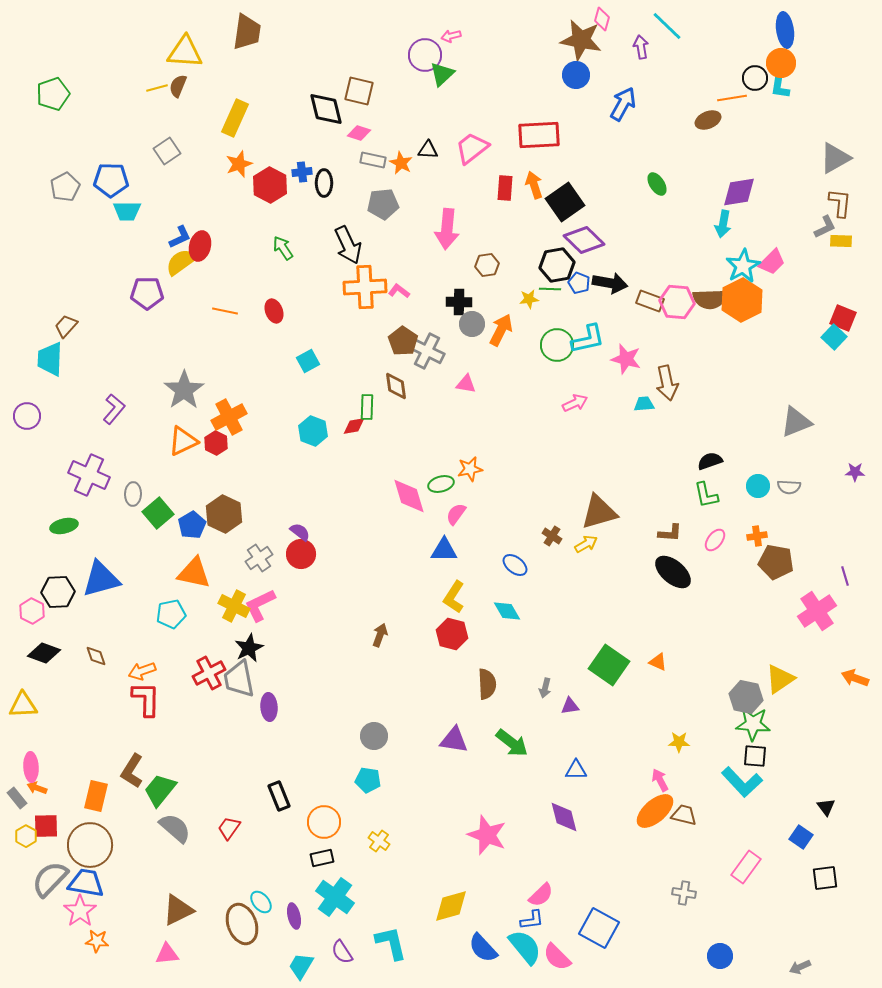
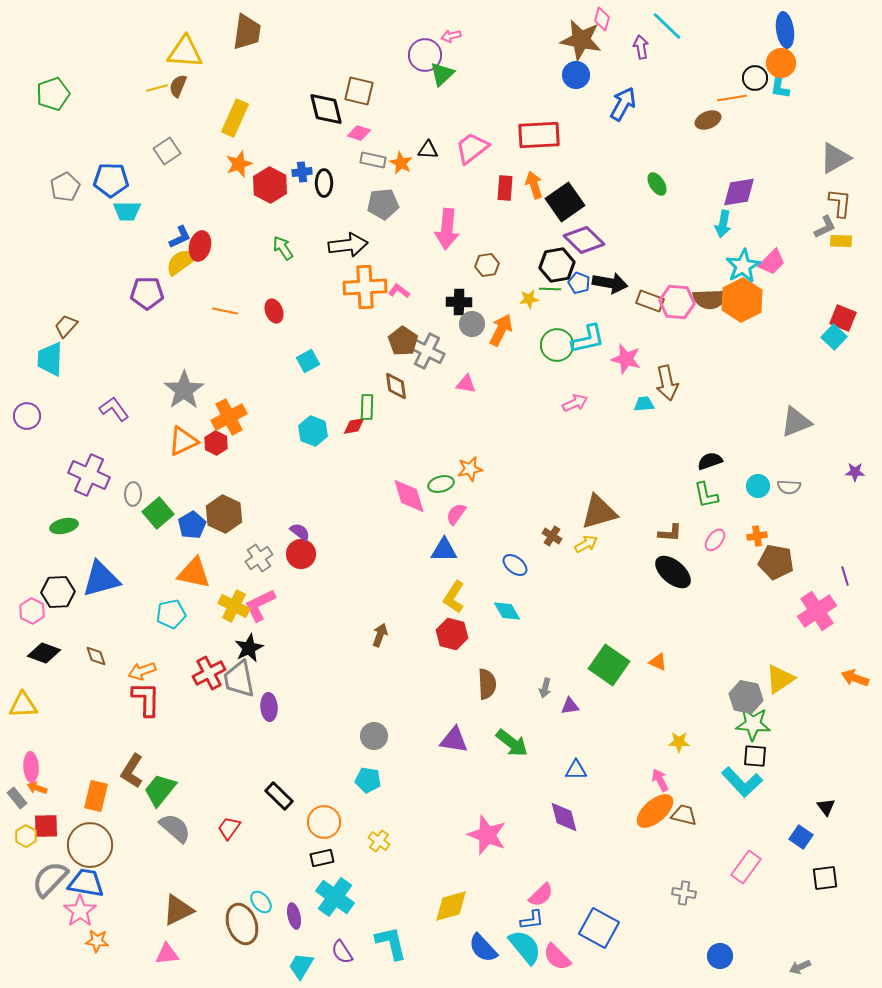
black arrow at (348, 245): rotated 72 degrees counterclockwise
purple L-shape at (114, 409): rotated 76 degrees counterclockwise
black rectangle at (279, 796): rotated 24 degrees counterclockwise
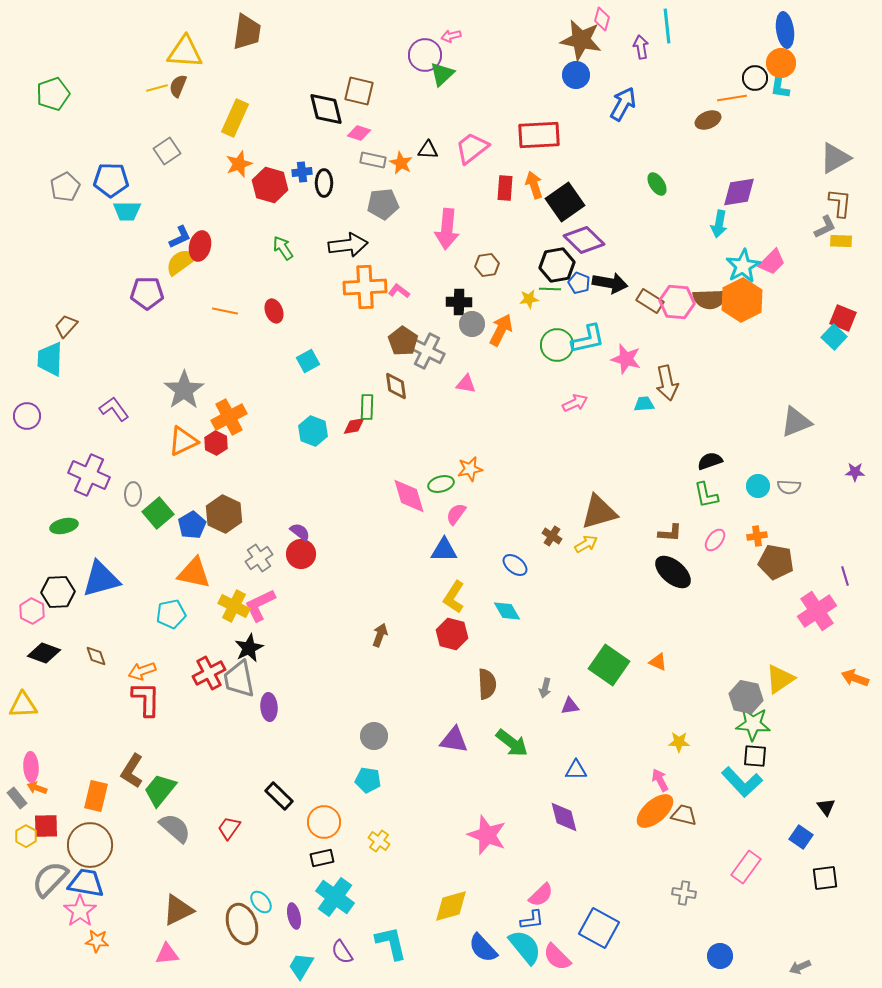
cyan line at (667, 26): rotated 40 degrees clockwise
red hexagon at (270, 185): rotated 12 degrees counterclockwise
cyan arrow at (723, 224): moved 4 px left
brown rectangle at (650, 301): rotated 12 degrees clockwise
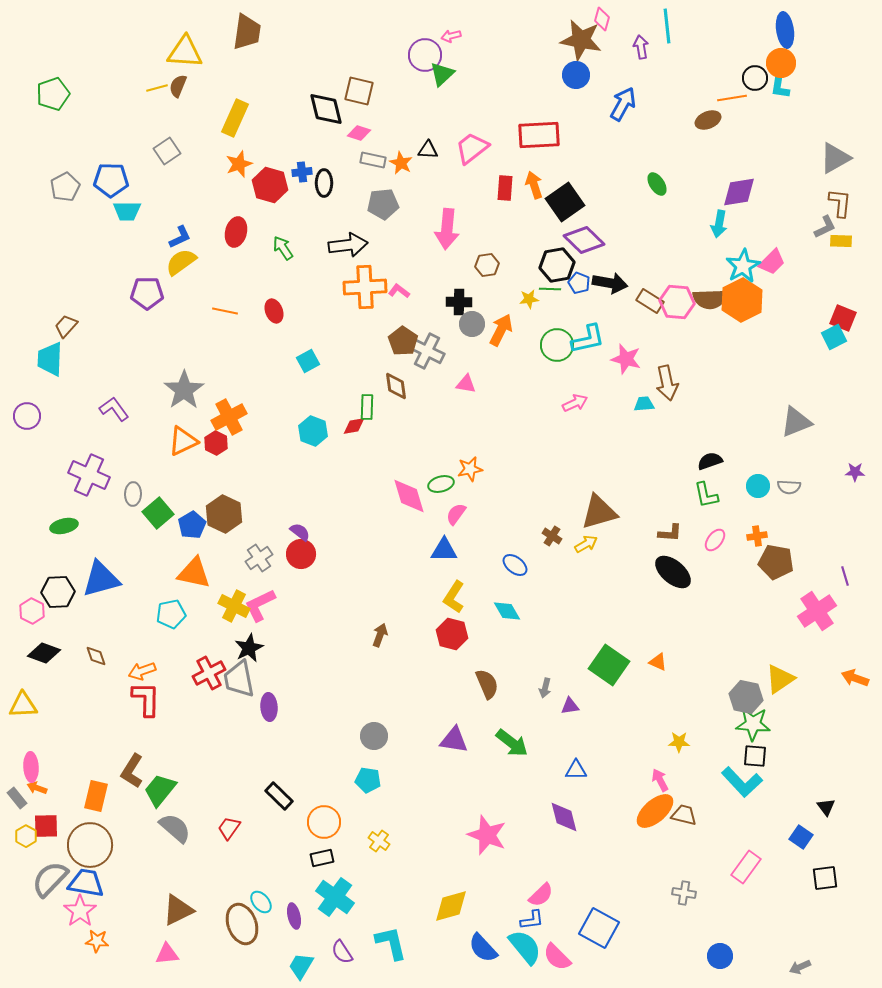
red ellipse at (200, 246): moved 36 px right, 14 px up
cyan square at (834, 337): rotated 20 degrees clockwise
brown semicircle at (487, 684): rotated 20 degrees counterclockwise
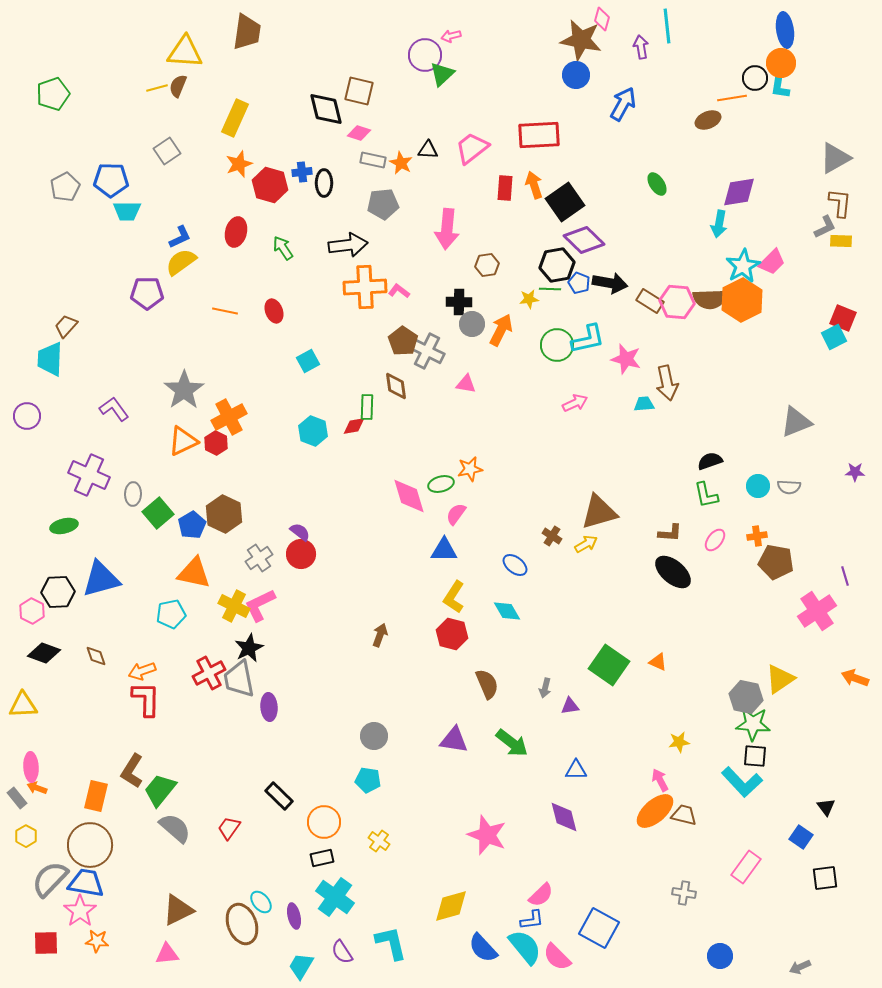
yellow star at (679, 742): rotated 10 degrees counterclockwise
red square at (46, 826): moved 117 px down
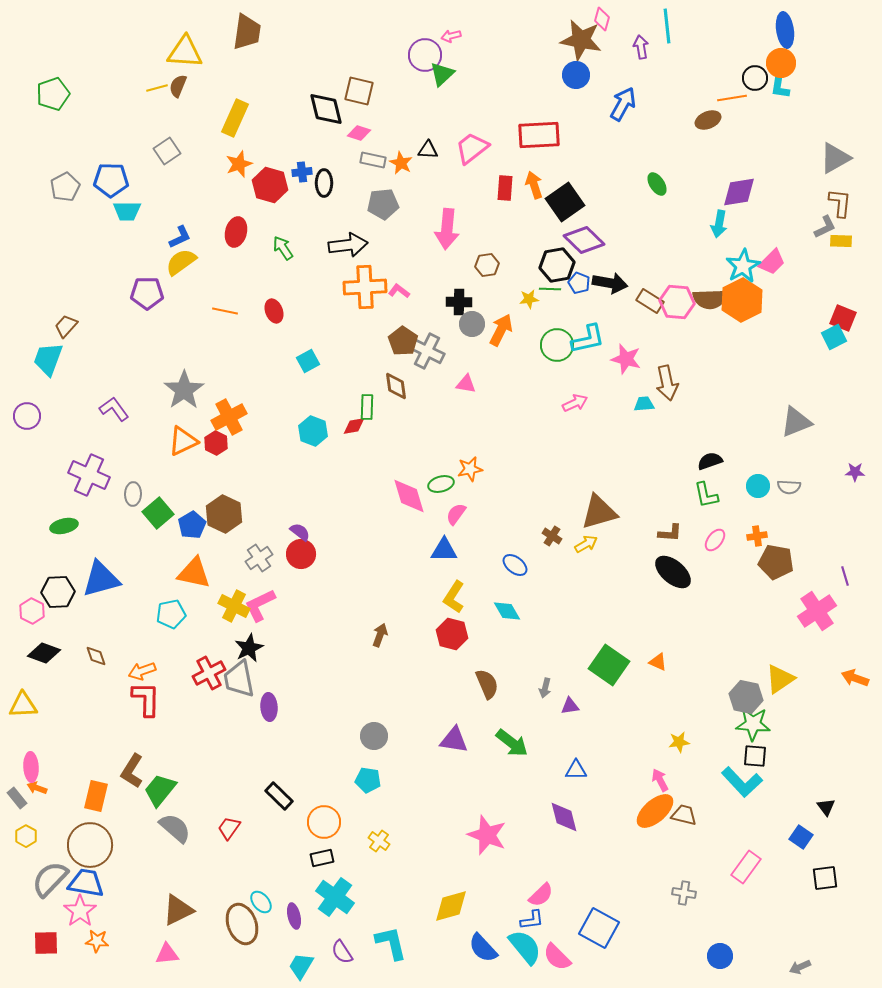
cyan trapezoid at (50, 359): moved 2 px left; rotated 18 degrees clockwise
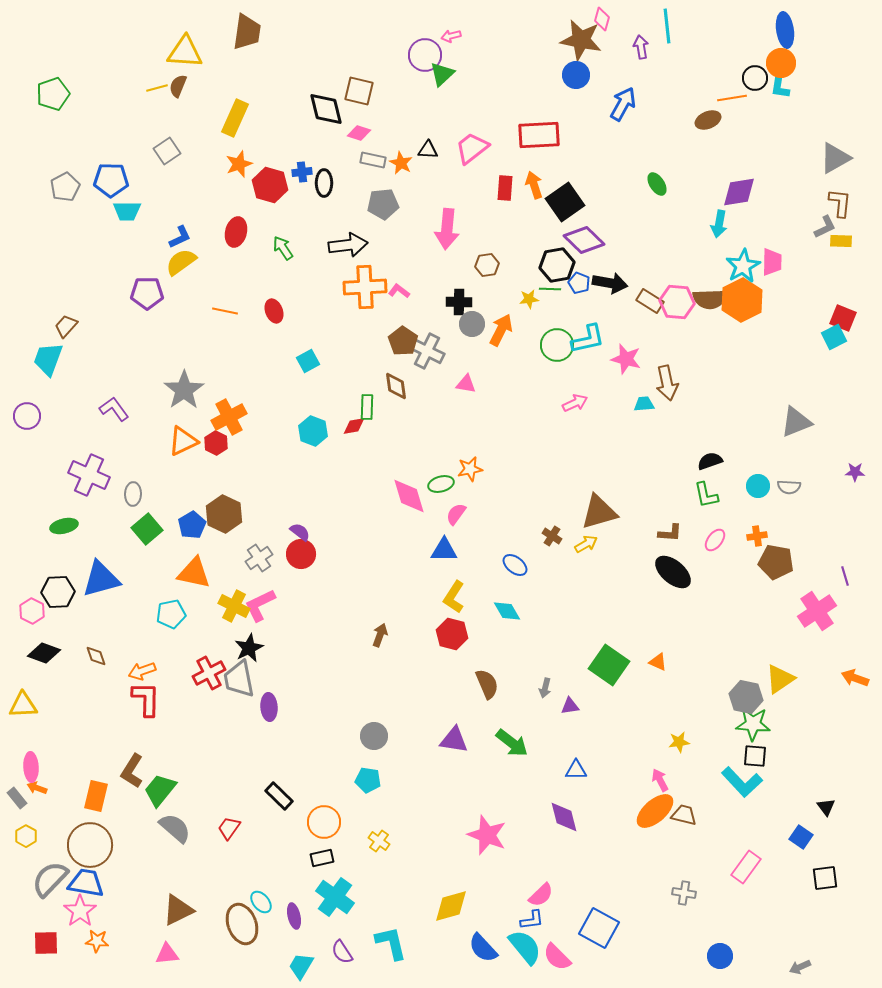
pink trapezoid at (772, 262): rotated 44 degrees counterclockwise
green square at (158, 513): moved 11 px left, 16 px down
